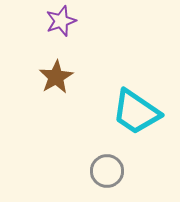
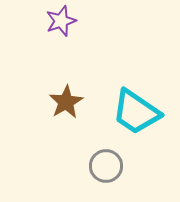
brown star: moved 10 px right, 25 px down
gray circle: moved 1 px left, 5 px up
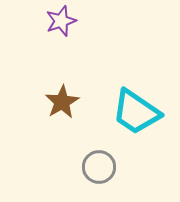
brown star: moved 4 px left
gray circle: moved 7 px left, 1 px down
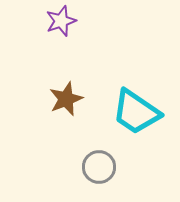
brown star: moved 4 px right, 3 px up; rotated 8 degrees clockwise
